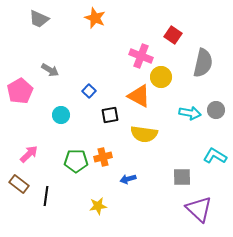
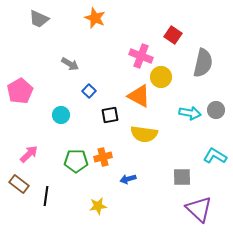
gray arrow: moved 20 px right, 6 px up
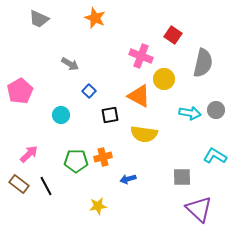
yellow circle: moved 3 px right, 2 px down
black line: moved 10 px up; rotated 36 degrees counterclockwise
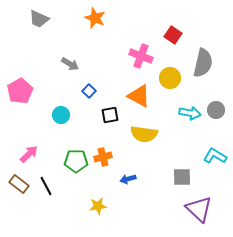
yellow circle: moved 6 px right, 1 px up
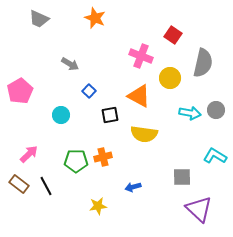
blue arrow: moved 5 px right, 8 px down
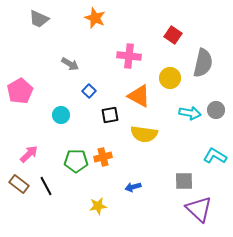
pink cross: moved 12 px left; rotated 15 degrees counterclockwise
gray square: moved 2 px right, 4 px down
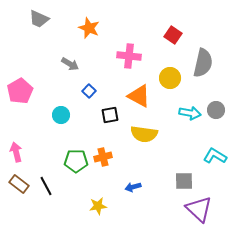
orange star: moved 6 px left, 10 px down
pink arrow: moved 13 px left, 2 px up; rotated 60 degrees counterclockwise
